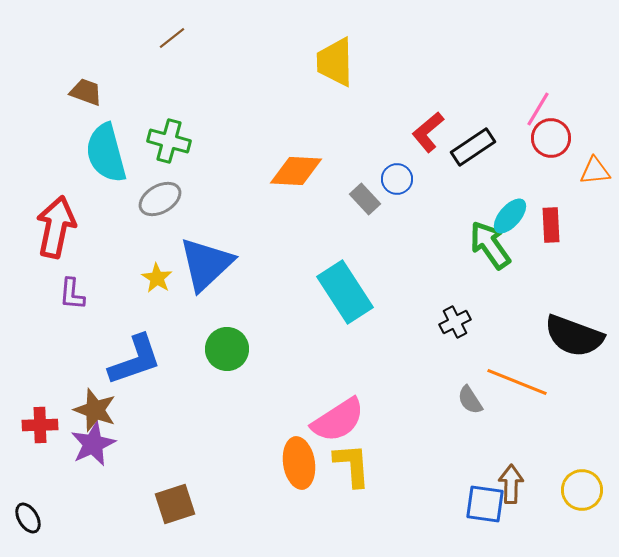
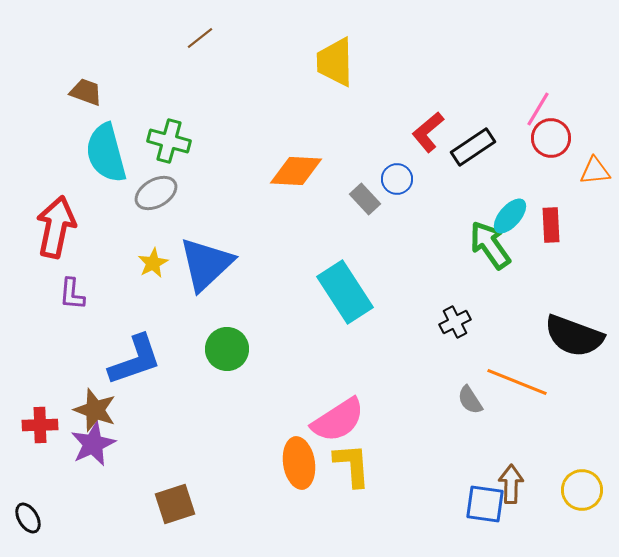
brown line: moved 28 px right
gray ellipse: moved 4 px left, 6 px up
yellow star: moved 4 px left, 15 px up; rotated 12 degrees clockwise
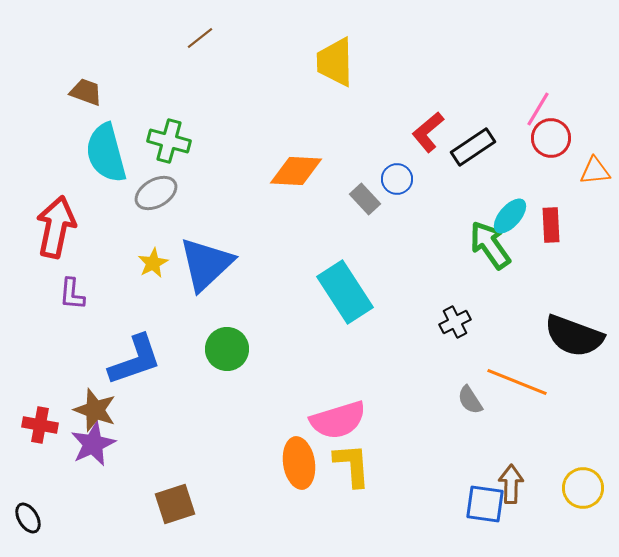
pink semicircle: rotated 16 degrees clockwise
red cross: rotated 12 degrees clockwise
yellow circle: moved 1 px right, 2 px up
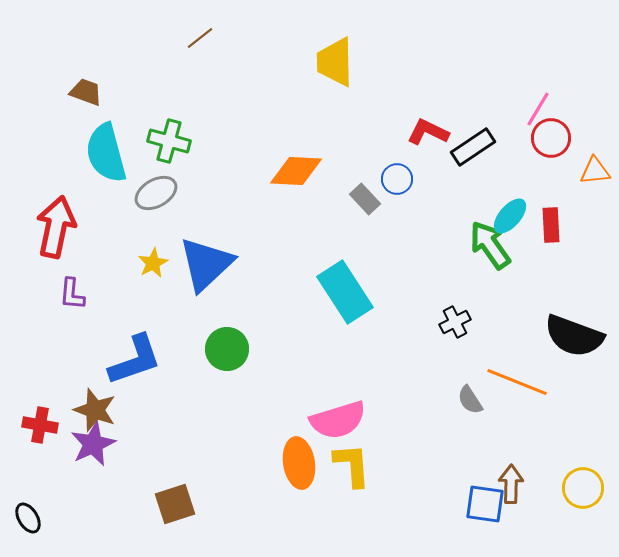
red L-shape: rotated 66 degrees clockwise
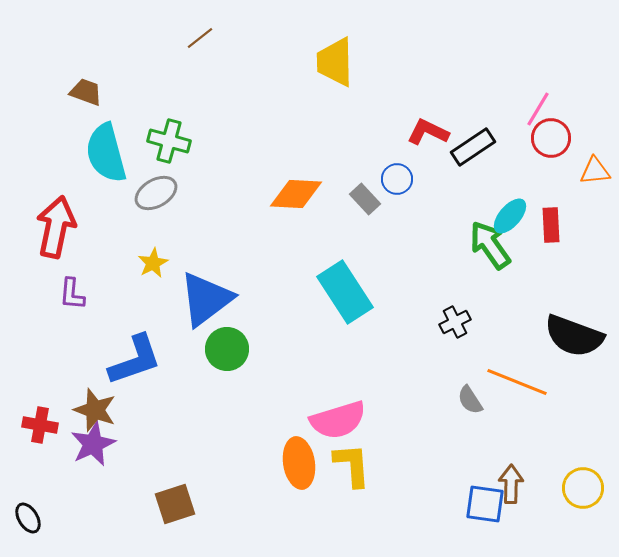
orange diamond: moved 23 px down
blue triangle: moved 35 px down; rotated 6 degrees clockwise
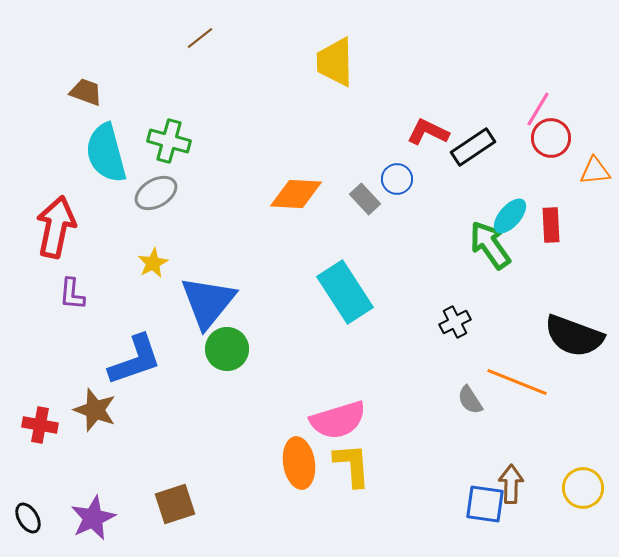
blue triangle: moved 2 px right, 3 px down; rotated 14 degrees counterclockwise
purple star: moved 74 px down
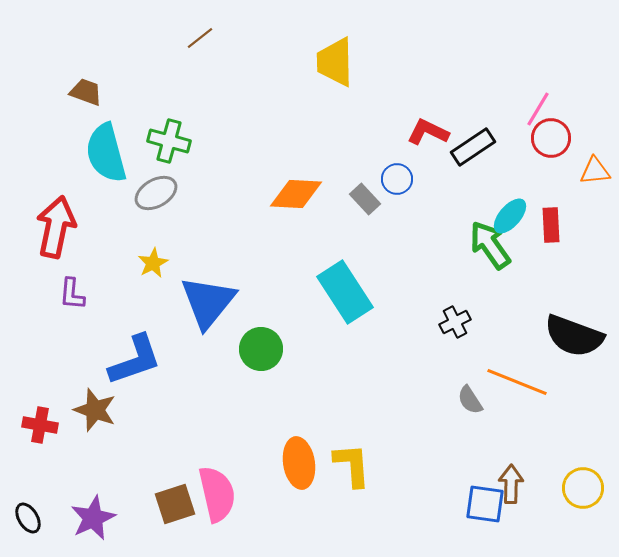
green circle: moved 34 px right
pink semicircle: moved 121 px left, 74 px down; rotated 86 degrees counterclockwise
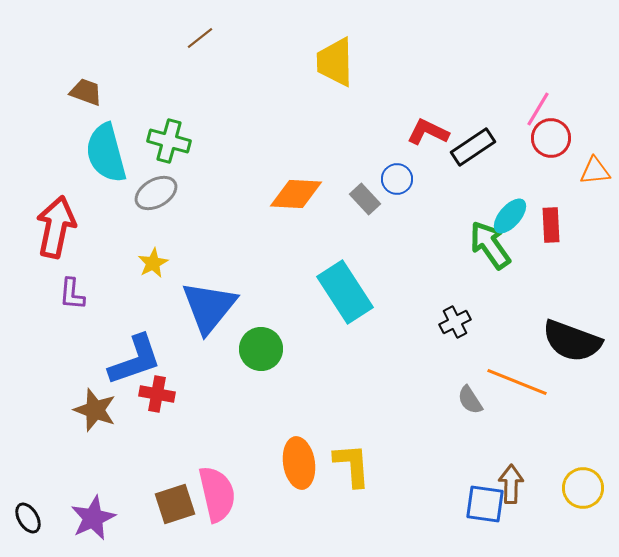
blue triangle: moved 1 px right, 5 px down
black semicircle: moved 2 px left, 5 px down
red cross: moved 117 px right, 31 px up
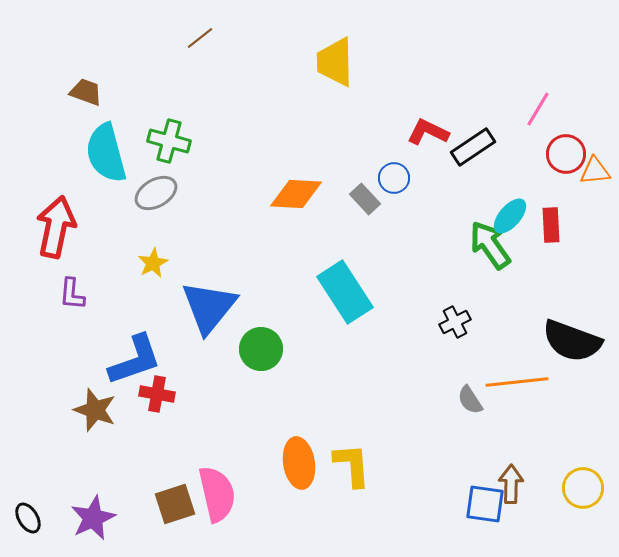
red circle: moved 15 px right, 16 px down
blue circle: moved 3 px left, 1 px up
orange line: rotated 28 degrees counterclockwise
